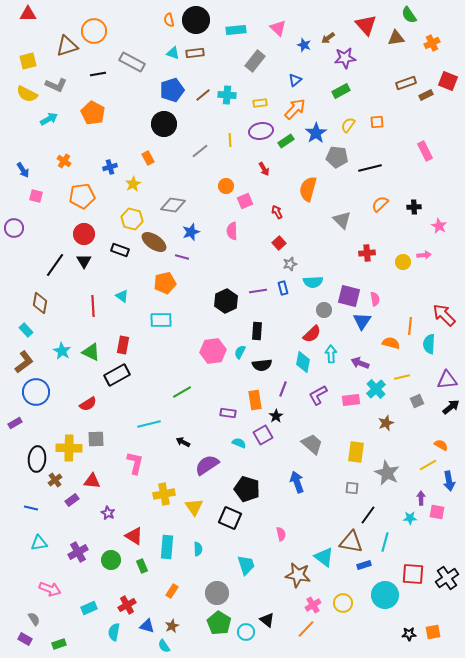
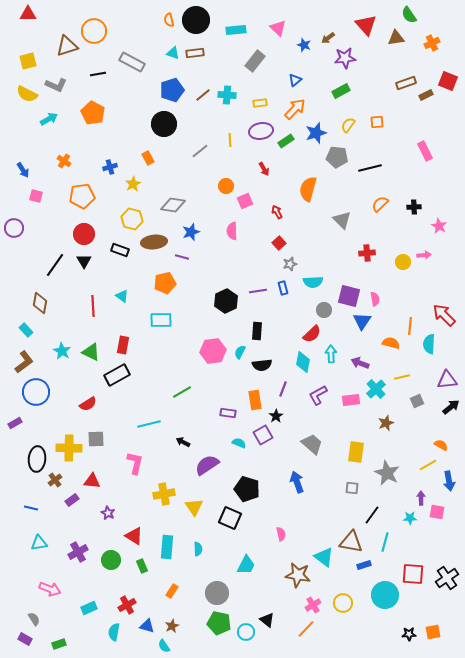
blue star at (316, 133): rotated 15 degrees clockwise
brown ellipse at (154, 242): rotated 40 degrees counterclockwise
black line at (368, 515): moved 4 px right
cyan trapezoid at (246, 565): rotated 45 degrees clockwise
green pentagon at (219, 623): rotated 20 degrees counterclockwise
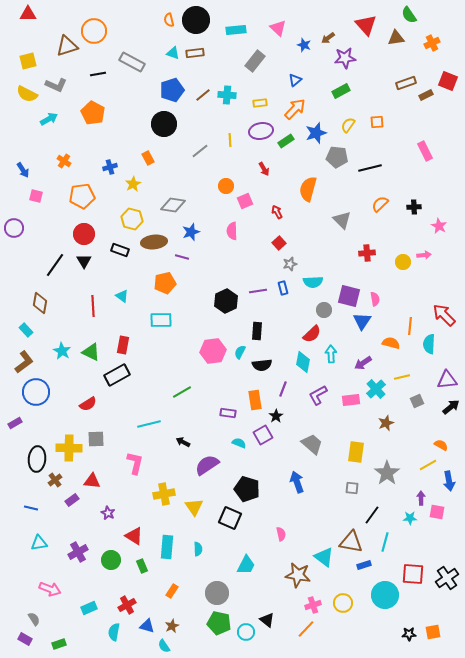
purple arrow at (360, 363): moved 3 px right; rotated 54 degrees counterclockwise
gray star at (387, 473): rotated 10 degrees clockwise
pink cross at (313, 605): rotated 14 degrees clockwise
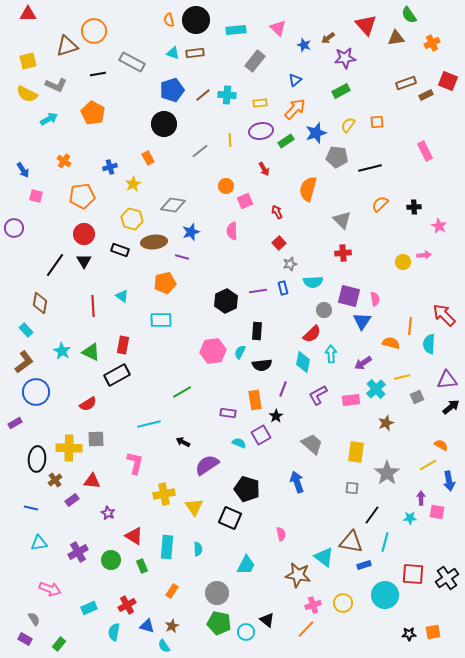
red cross at (367, 253): moved 24 px left
gray square at (417, 401): moved 4 px up
purple square at (263, 435): moved 2 px left
green rectangle at (59, 644): rotated 32 degrees counterclockwise
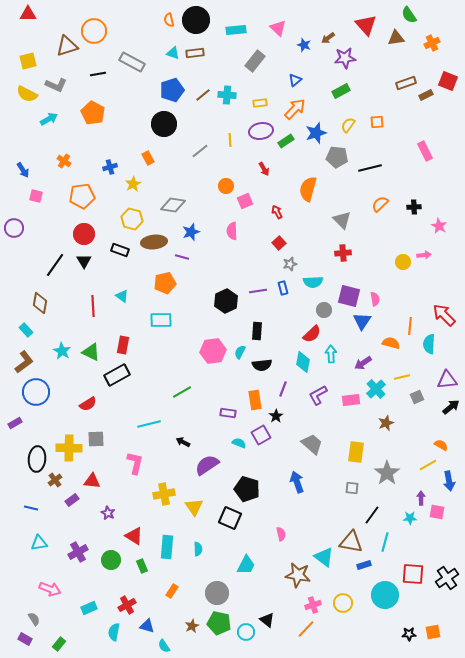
brown star at (172, 626): moved 20 px right
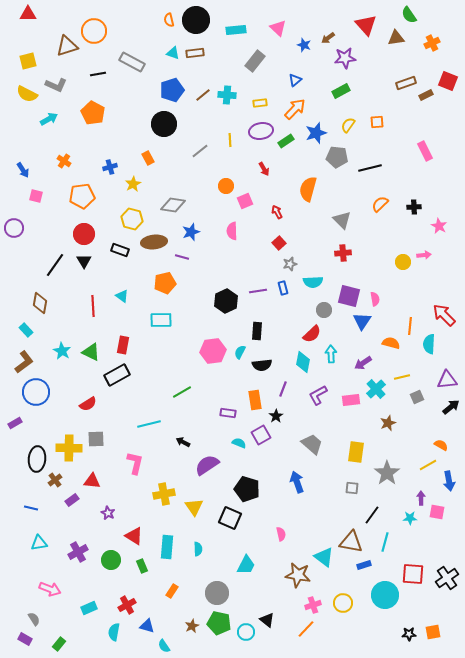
brown star at (386, 423): moved 2 px right
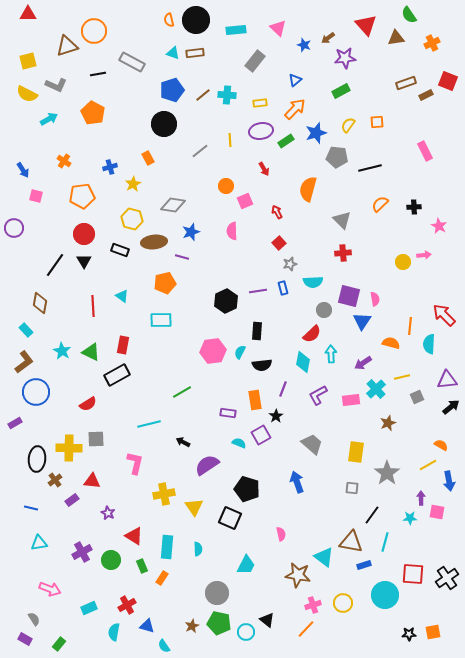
purple cross at (78, 552): moved 4 px right
orange rectangle at (172, 591): moved 10 px left, 13 px up
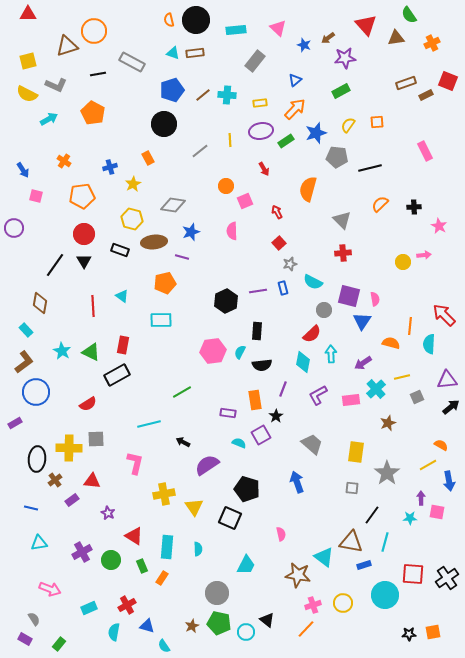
cyan semicircle at (313, 282): rotated 30 degrees clockwise
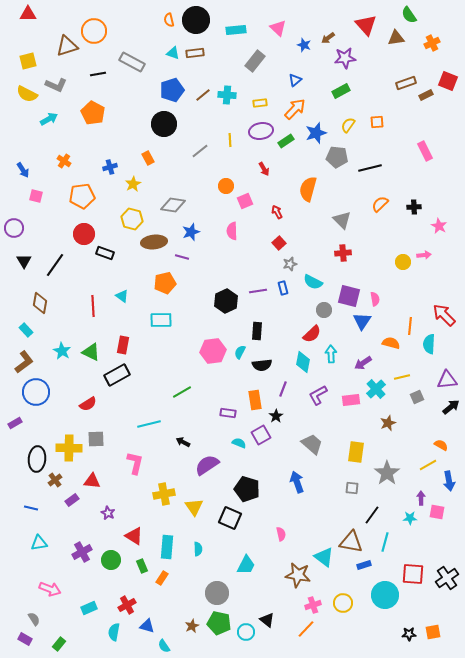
black rectangle at (120, 250): moved 15 px left, 3 px down
black triangle at (84, 261): moved 60 px left
